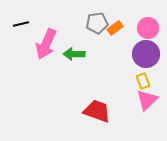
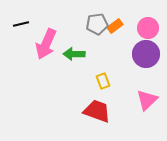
gray pentagon: moved 1 px down
orange rectangle: moved 2 px up
yellow rectangle: moved 40 px left
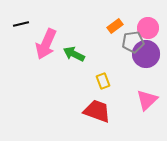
gray pentagon: moved 36 px right, 18 px down
green arrow: rotated 25 degrees clockwise
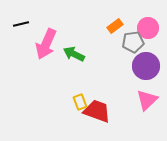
purple circle: moved 12 px down
yellow rectangle: moved 23 px left, 21 px down
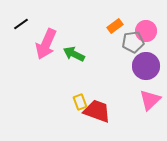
black line: rotated 21 degrees counterclockwise
pink circle: moved 2 px left, 3 px down
pink triangle: moved 3 px right
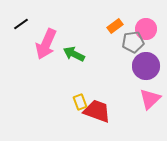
pink circle: moved 2 px up
pink triangle: moved 1 px up
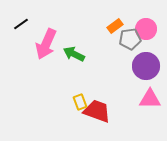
gray pentagon: moved 3 px left, 3 px up
pink triangle: rotated 45 degrees clockwise
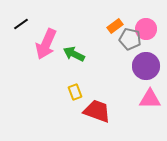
gray pentagon: rotated 20 degrees clockwise
yellow rectangle: moved 5 px left, 10 px up
